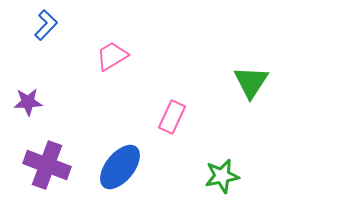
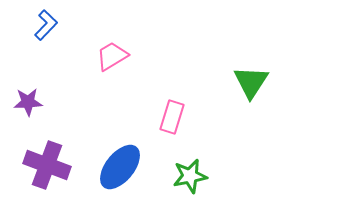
pink rectangle: rotated 8 degrees counterclockwise
green star: moved 32 px left
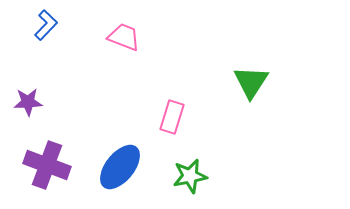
pink trapezoid: moved 12 px right, 19 px up; rotated 52 degrees clockwise
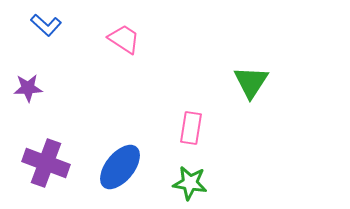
blue L-shape: rotated 88 degrees clockwise
pink trapezoid: moved 2 px down; rotated 12 degrees clockwise
purple star: moved 14 px up
pink rectangle: moved 19 px right, 11 px down; rotated 8 degrees counterclockwise
purple cross: moved 1 px left, 2 px up
green star: moved 7 px down; rotated 20 degrees clockwise
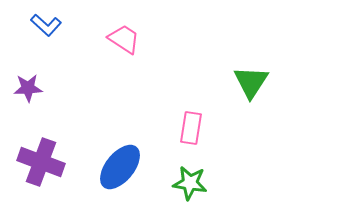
purple cross: moved 5 px left, 1 px up
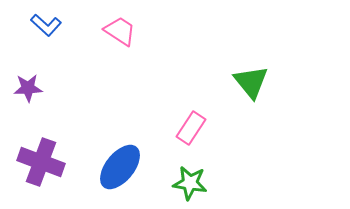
pink trapezoid: moved 4 px left, 8 px up
green triangle: rotated 12 degrees counterclockwise
pink rectangle: rotated 24 degrees clockwise
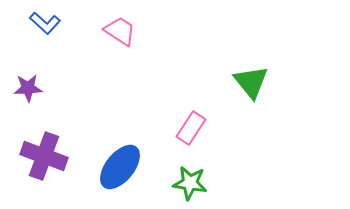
blue L-shape: moved 1 px left, 2 px up
purple cross: moved 3 px right, 6 px up
